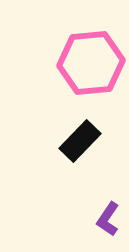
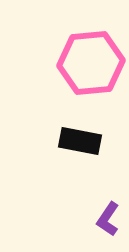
black rectangle: rotated 57 degrees clockwise
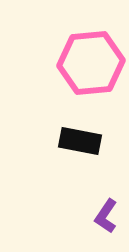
purple L-shape: moved 2 px left, 3 px up
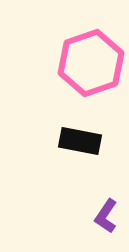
pink hexagon: rotated 14 degrees counterclockwise
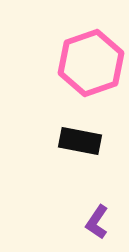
purple L-shape: moved 9 px left, 6 px down
